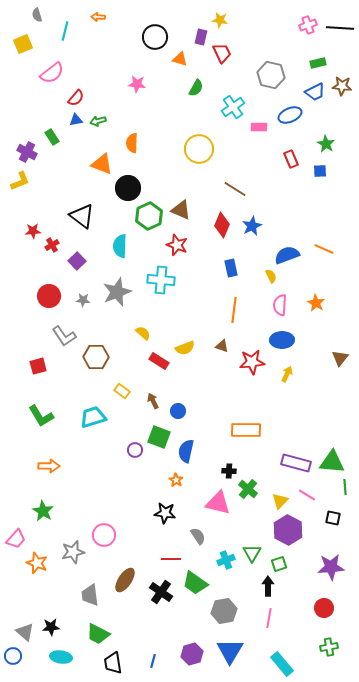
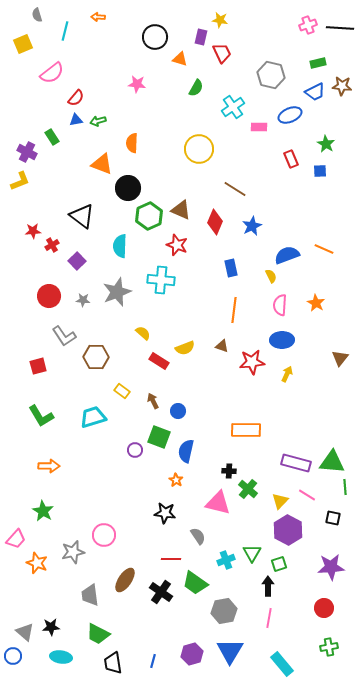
red diamond at (222, 225): moved 7 px left, 3 px up
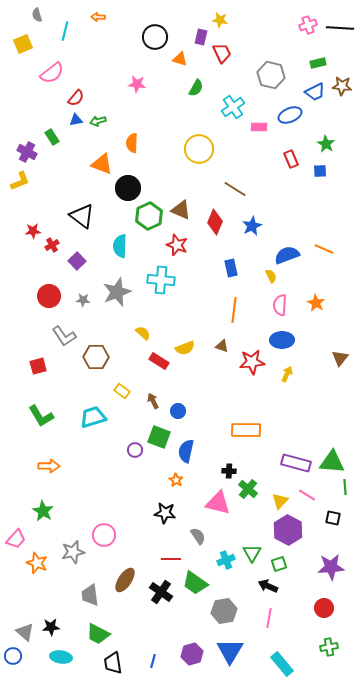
black arrow at (268, 586): rotated 66 degrees counterclockwise
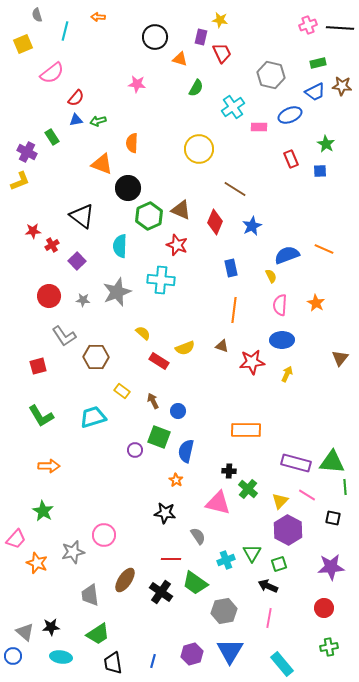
green trapezoid at (98, 634): rotated 60 degrees counterclockwise
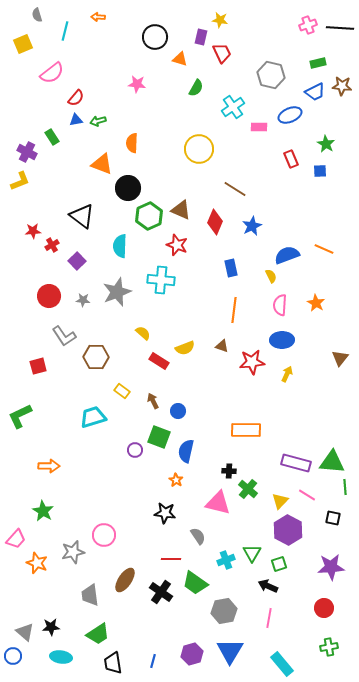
green L-shape at (41, 416): moved 21 px left; rotated 96 degrees clockwise
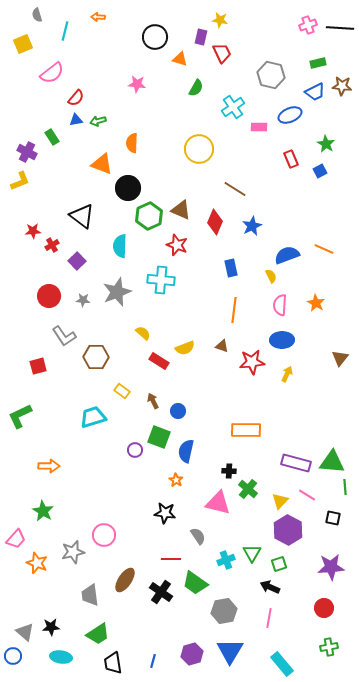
blue square at (320, 171): rotated 24 degrees counterclockwise
black arrow at (268, 586): moved 2 px right, 1 px down
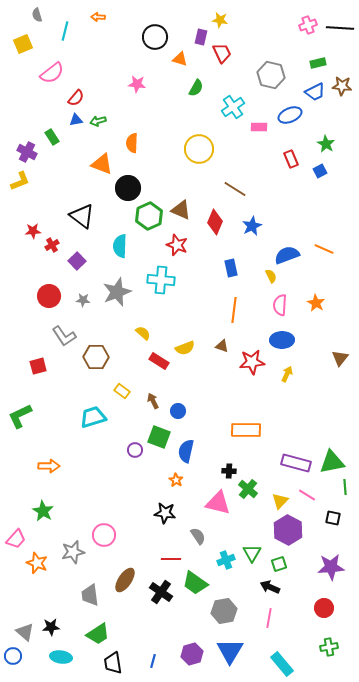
green triangle at (332, 462): rotated 16 degrees counterclockwise
